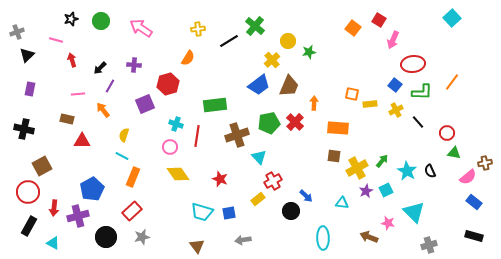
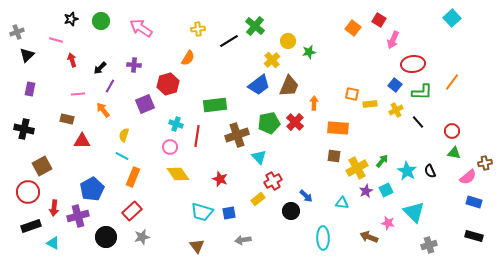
red circle at (447, 133): moved 5 px right, 2 px up
blue rectangle at (474, 202): rotated 21 degrees counterclockwise
black rectangle at (29, 226): moved 2 px right; rotated 42 degrees clockwise
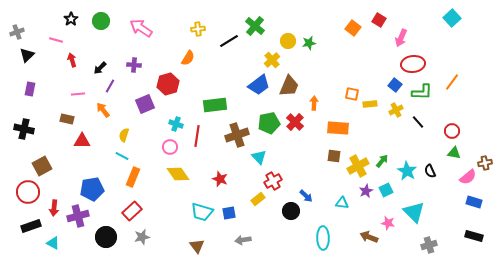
black star at (71, 19): rotated 16 degrees counterclockwise
pink arrow at (393, 40): moved 8 px right, 2 px up
green star at (309, 52): moved 9 px up
yellow cross at (357, 168): moved 1 px right, 2 px up
blue pentagon at (92, 189): rotated 20 degrees clockwise
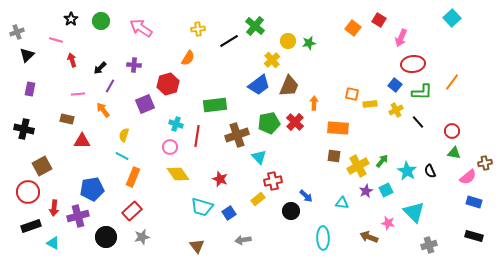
red cross at (273, 181): rotated 18 degrees clockwise
cyan trapezoid at (202, 212): moved 5 px up
blue square at (229, 213): rotated 24 degrees counterclockwise
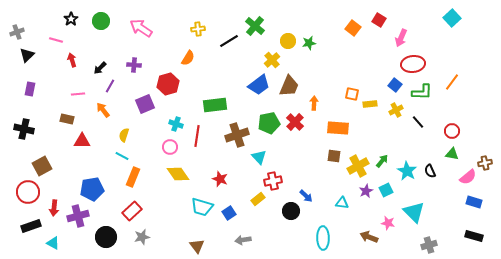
green triangle at (454, 153): moved 2 px left, 1 px down
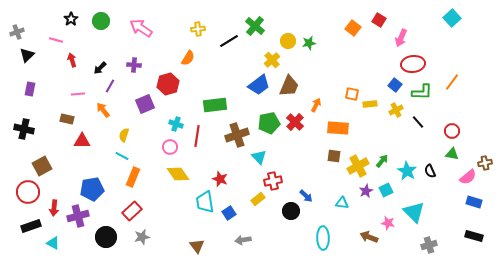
orange arrow at (314, 103): moved 2 px right, 2 px down; rotated 24 degrees clockwise
cyan trapezoid at (202, 207): moved 3 px right, 5 px up; rotated 65 degrees clockwise
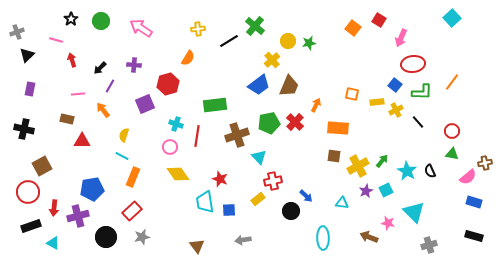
yellow rectangle at (370, 104): moved 7 px right, 2 px up
blue square at (229, 213): moved 3 px up; rotated 32 degrees clockwise
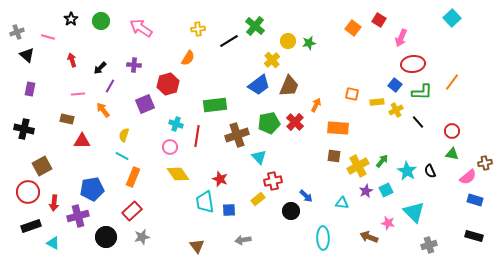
pink line at (56, 40): moved 8 px left, 3 px up
black triangle at (27, 55): rotated 35 degrees counterclockwise
blue rectangle at (474, 202): moved 1 px right, 2 px up
red arrow at (54, 208): moved 5 px up
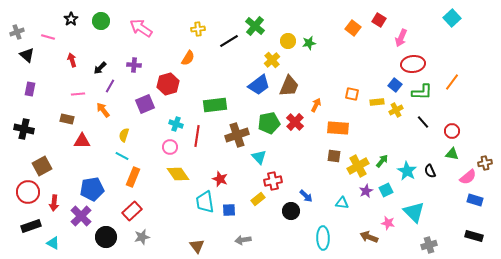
black line at (418, 122): moved 5 px right
purple cross at (78, 216): moved 3 px right; rotated 30 degrees counterclockwise
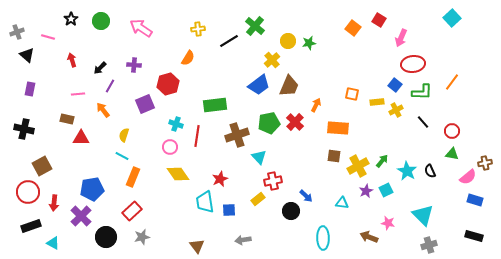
red triangle at (82, 141): moved 1 px left, 3 px up
red star at (220, 179): rotated 28 degrees clockwise
cyan triangle at (414, 212): moved 9 px right, 3 px down
